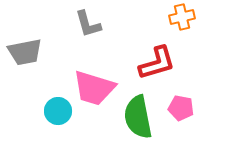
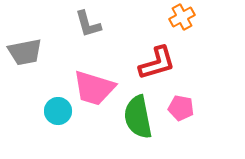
orange cross: rotated 15 degrees counterclockwise
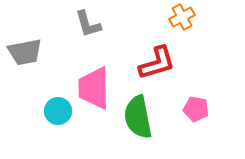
pink trapezoid: rotated 72 degrees clockwise
pink pentagon: moved 15 px right, 1 px down
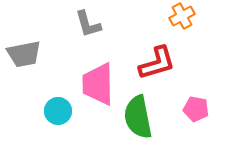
orange cross: moved 1 px up
gray trapezoid: moved 1 px left, 2 px down
pink trapezoid: moved 4 px right, 4 px up
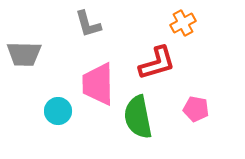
orange cross: moved 1 px right, 7 px down
gray trapezoid: rotated 12 degrees clockwise
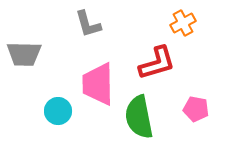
green semicircle: moved 1 px right
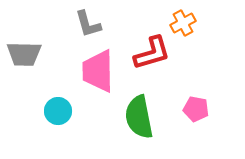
red L-shape: moved 5 px left, 10 px up
pink trapezoid: moved 13 px up
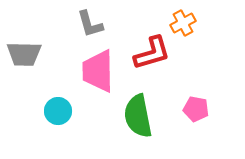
gray L-shape: moved 2 px right
green semicircle: moved 1 px left, 1 px up
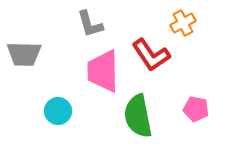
red L-shape: moved 1 px left, 2 px down; rotated 72 degrees clockwise
pink trapezoid: moved 5 px right
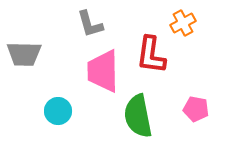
red L-shape: rotated 42 degrees clockwise
